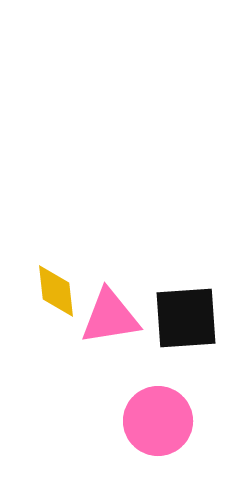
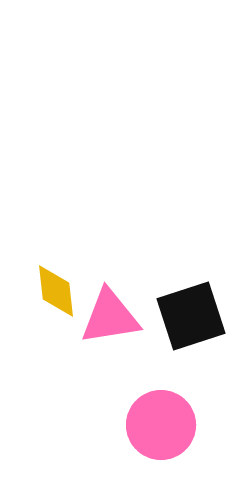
black square: moved 5 px right, 2 px up; rotated 14 degrees counterclockwise
pink circle: moved 3 px right, 4 px down
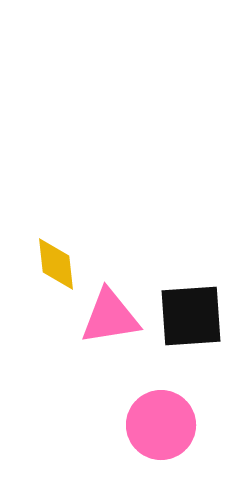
yellow diamond: moved 27 px up
black square: rotated 14 degrees clockwise
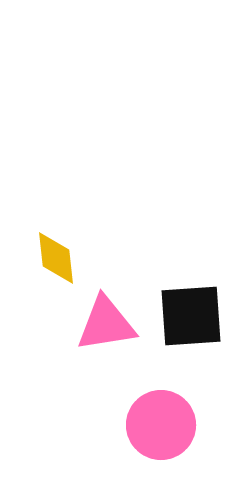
yellow diamond: moved 6 px up
pink triangle: moved 4 px left, 7 px down
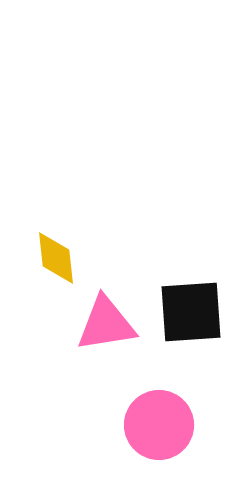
black square: moved 4 px up
pink circle: moved 2 px left
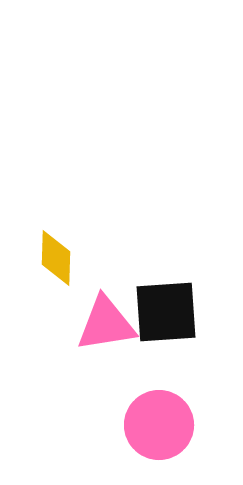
yellow diamond: rotated 8 degrees clockwise
black square: moved 25 px left
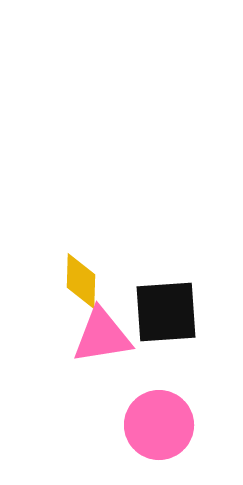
yellow diamond: moved 25 px right, 23 px down
pink triangle: moved 4 px left, 12 px down
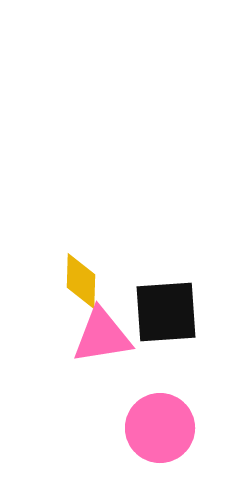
pink circle: moved 1 px right, 3 px down
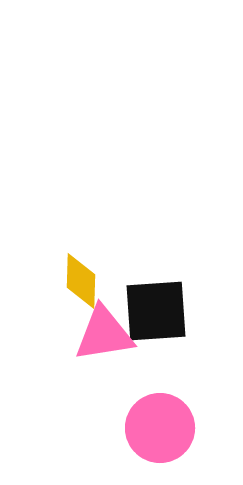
black square: moved 10 px left, 1 px up
pink triangle: moved 2 px right, 2 px up
